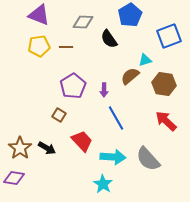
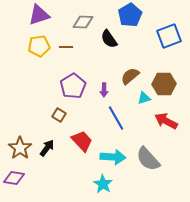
purple triangle: rotated 40 degrees counterclockwise
cyan triangle: moved 1 px left, 38 px down
brown hexagon: rotated 10 degrees counterclockwise
red arrow: rotated 15 degrees counterclockwise
black arrow: rotated 84 degrees counterclockwise
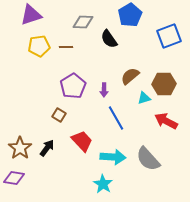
purple triangle: moved 8 px left
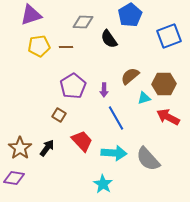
red arrow: moved 2 px right, 4 px up
cyan arrow: moved 1 px right, 4 px up
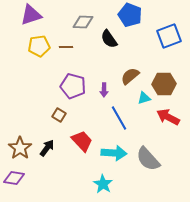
blue pentagon: rotated 20 degrees counterclockwise
purple pentagon: rotated 25 degrees counterclockwise
blue line: moved 3 px right
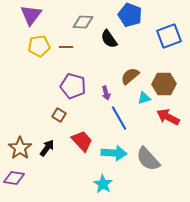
purple triangle: rotated 35 degrees counterclockwise
purple arrow: moved 2 px right, 3 px down; rotated 16 degrees counterclockwise
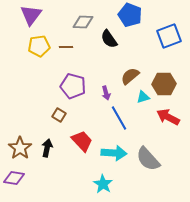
cyan triangle: moved 1 px left, 1 px up
black arrow: rotated 24 degrees counterclockwise
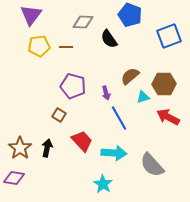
gray semicircle: moved 4 px right, 6 px down
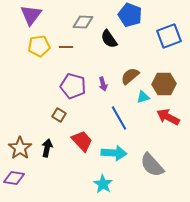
purple arrow: moved 3 px left, 9 px up
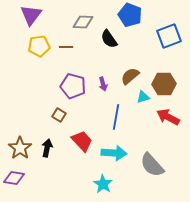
blue line: moved 3 px left, 1 px up; rotated 40 degrees clockwise
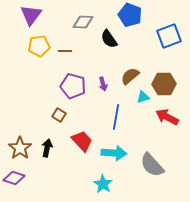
brown line: moved 1 px left, 4 px down
red arrow: moved 1 px left
purple diamond: rotated 10 degrees clockwise
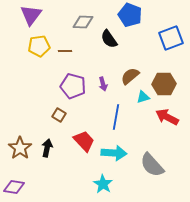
blue square: moved 2 px right, 2 px down
red trapezoid: moved 2 px right
purple diamond: moved 9 px down; rotated 10 degrees counterclockwise
